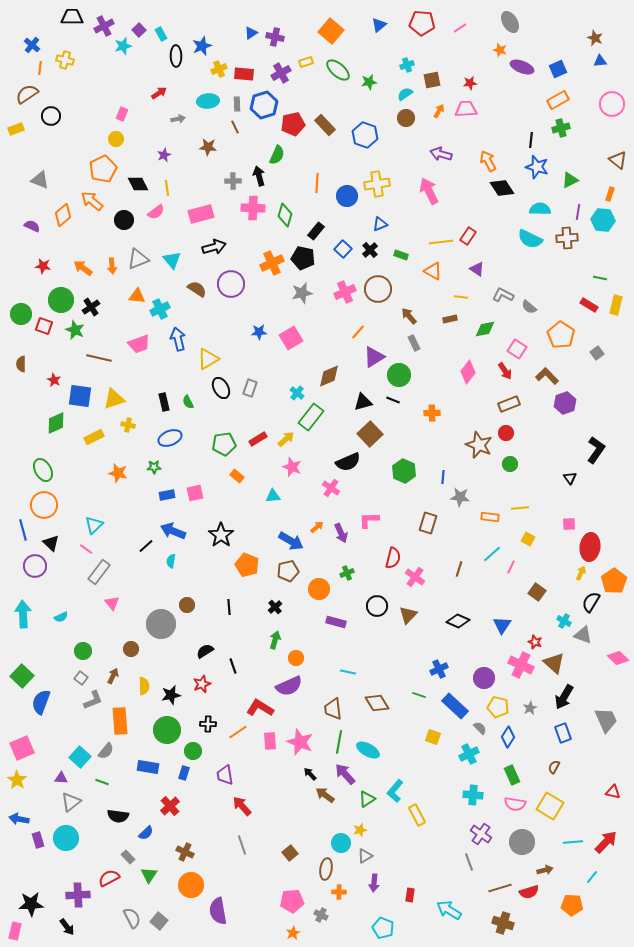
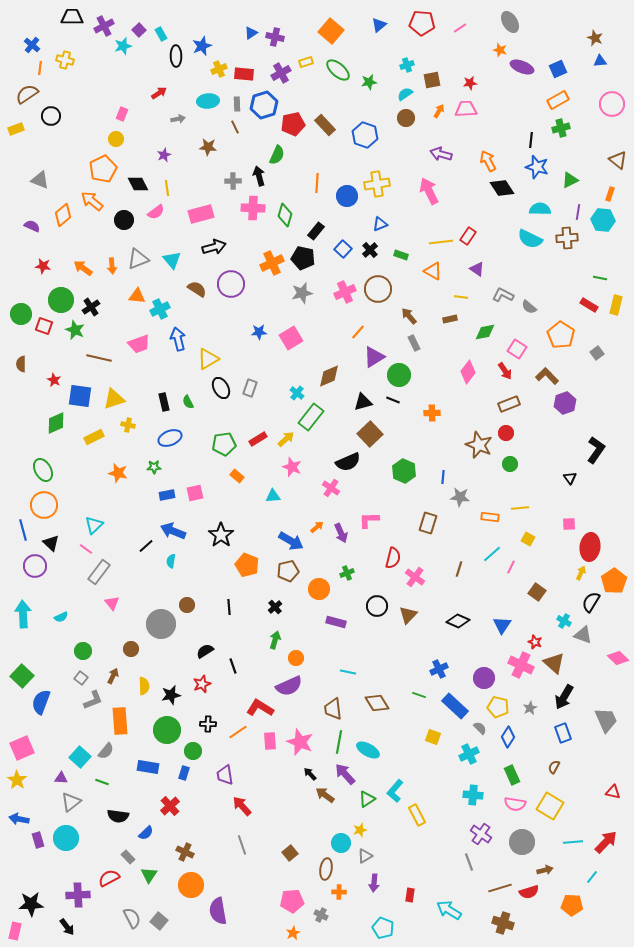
green diamond at (485, 329): moved 3 px down
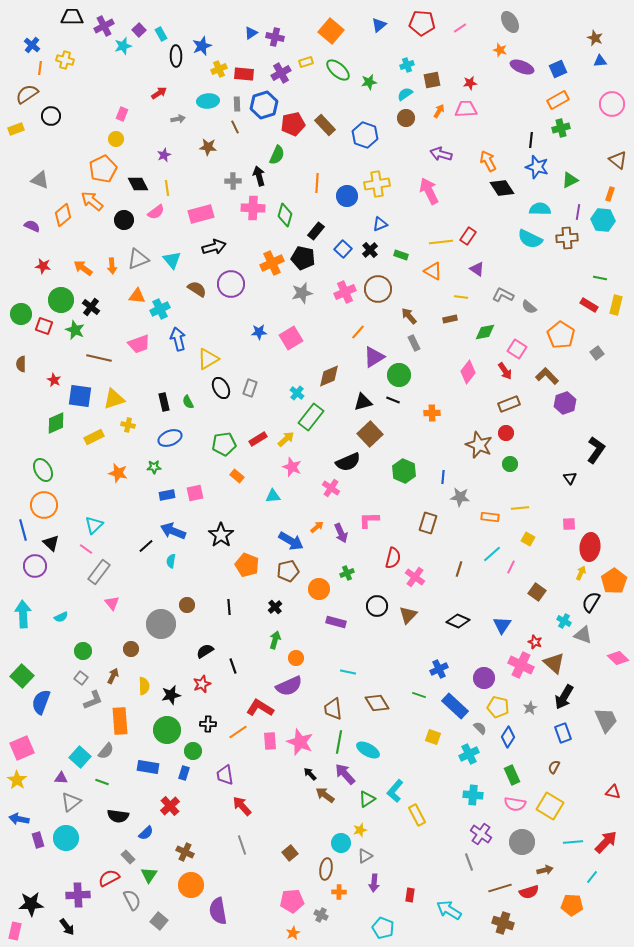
black cross at (91, 307): rotated 18 degrees counterclockwise
gray semicircle at (132, 918): moved 18 px up
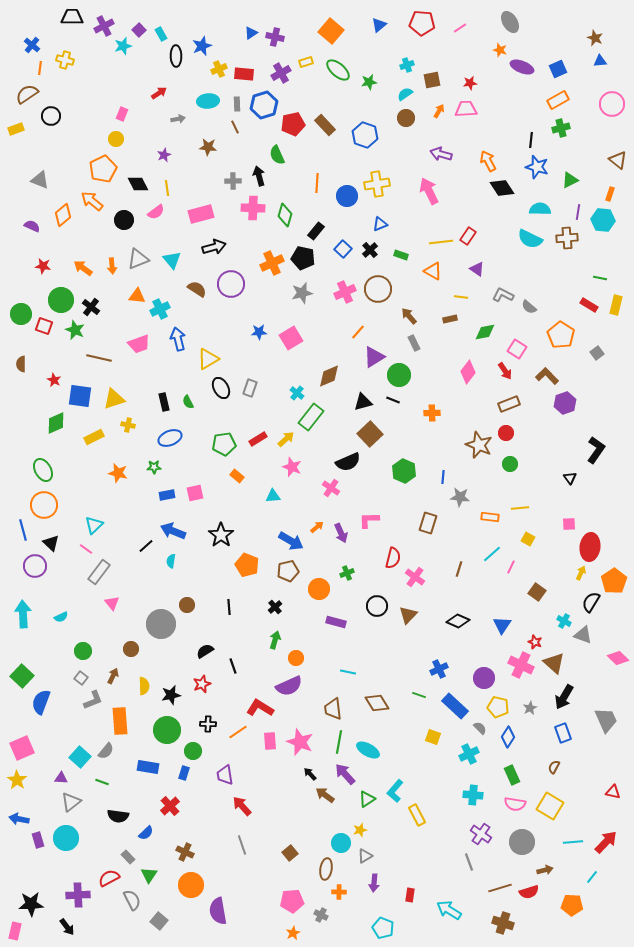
green semicircle at (277, 155): rotated 132 degrees clockwise
